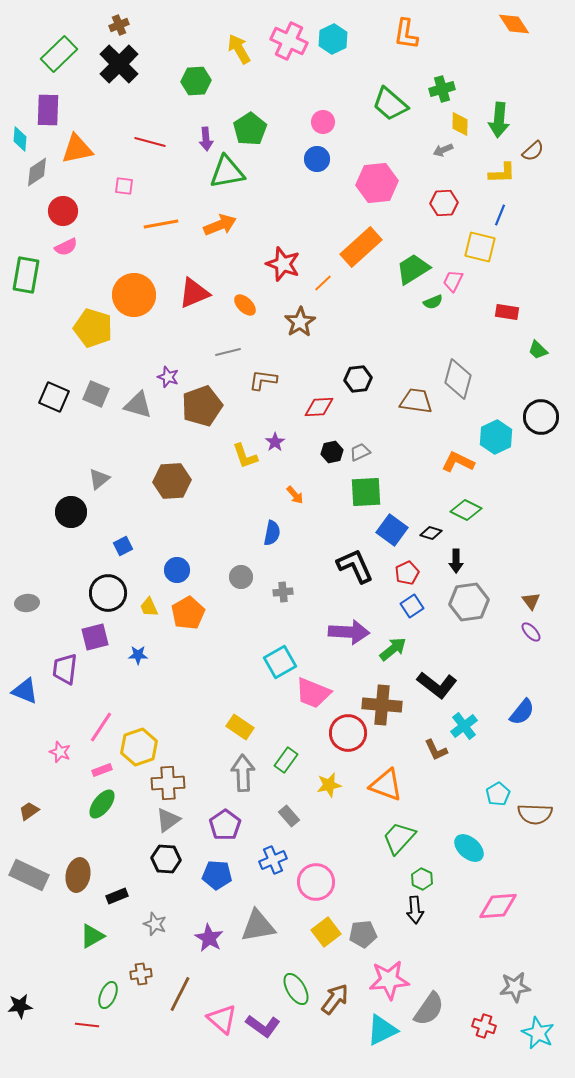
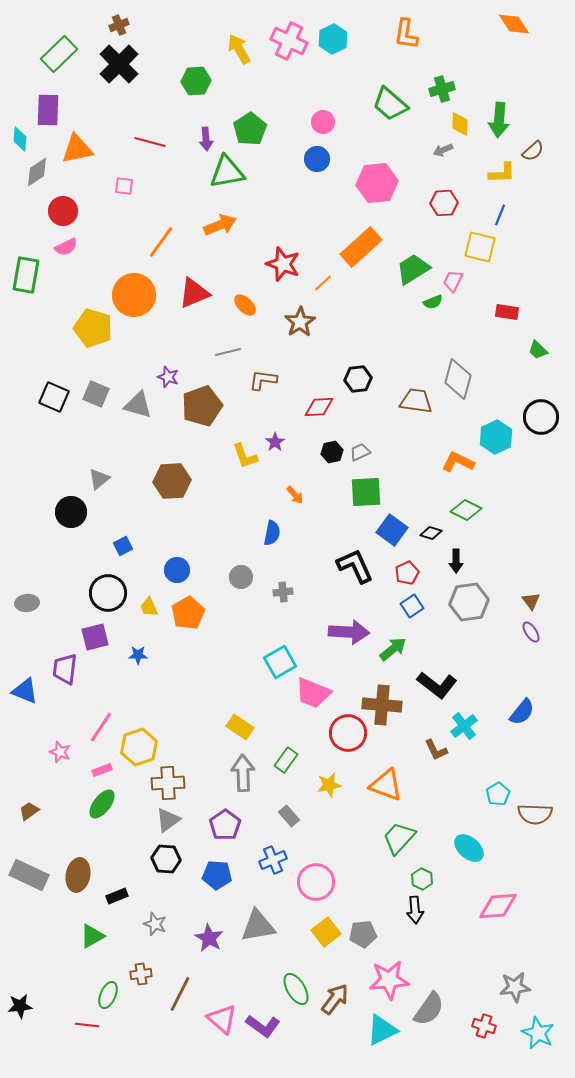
orange line at (161, 224): moved 18 px down; rotated 44 degrees counterclockwise
purple ellipse at (531, 632): rotated 10 degrees clockwise
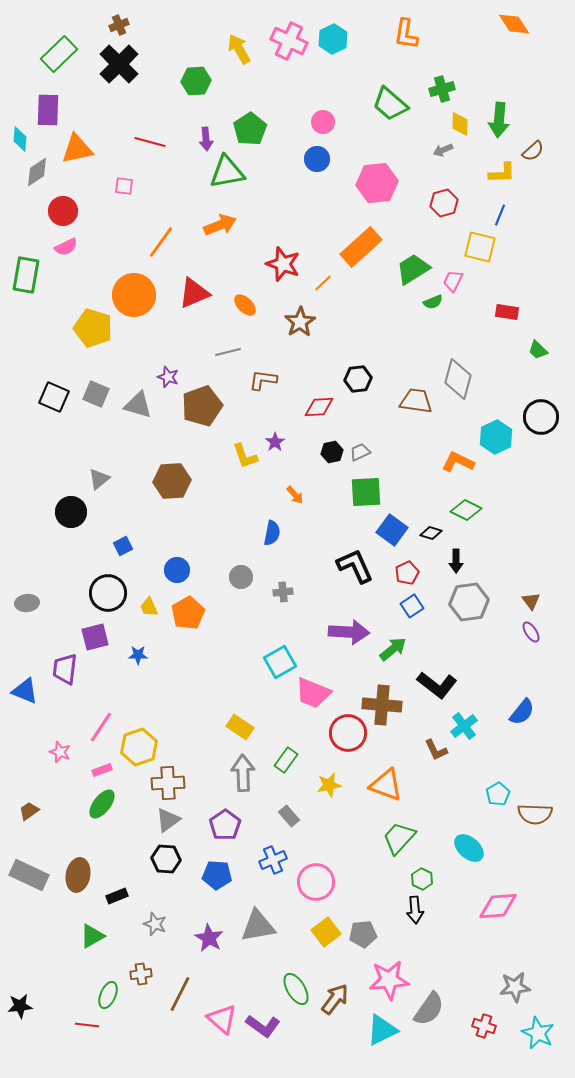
red hexagon at (444, 203): rotated 12 degrees counterclockwise
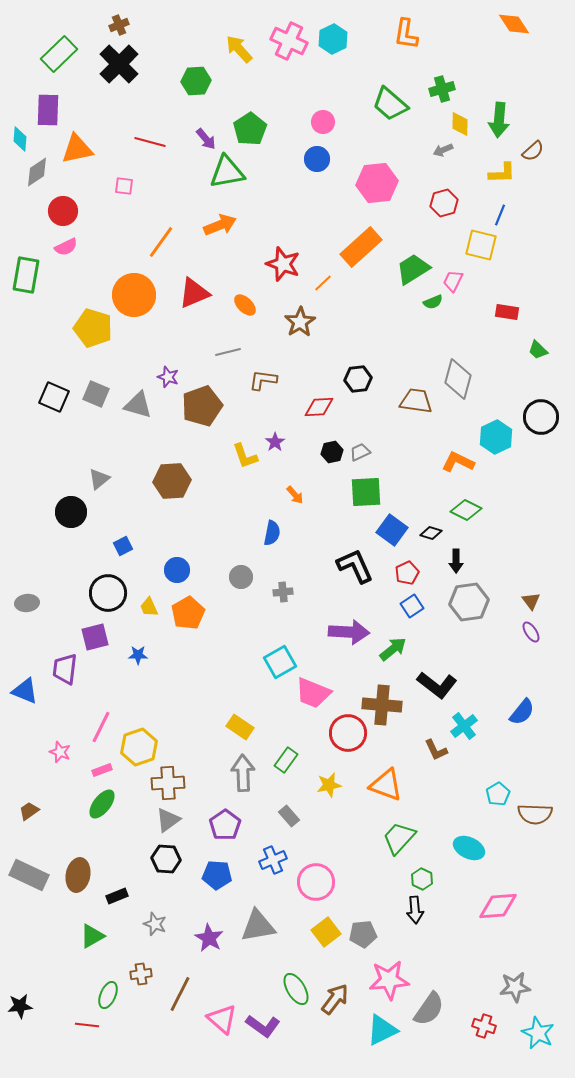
yellow arrow at (239, 49): rotated 12 degrees counterclockwise
purple arrow at (206, 139): rotated 35 degrees counterclockwise
yellow square at (480, 247): moved 1 px right, 2 px up
pink line at (101, 727): rotated 8 degrees counterclockwise
cyan ellipse at (469, 848): rotated 16 degrees counterclockwise
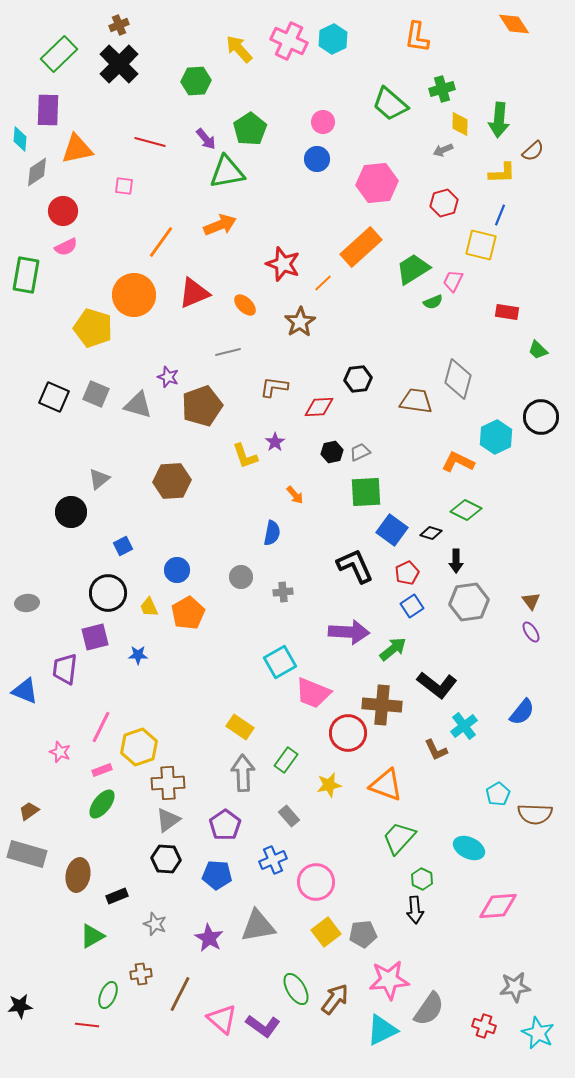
orange L-shape at (406, 34): moved 11 px right, 3 px down
brown L-shape at (263, 380): moved 11 px right, 7 px down
gray rectangle at (29, 875): moved 2 px left, 21 px up; rotated 9 degrees counterclockwise
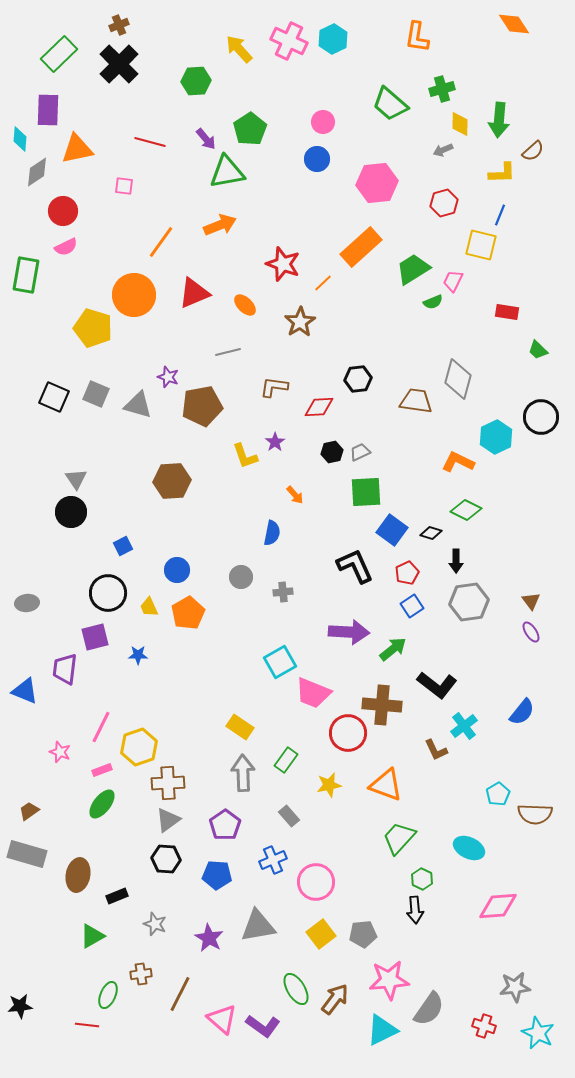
brown pentagon at (202, 406): rotated 9 degrees clockwise
gray triangle at (99, 479): moved 23 px left; rotated 25 degrees counterclockwise
yellow square at (326, 932): moved 5 px left, 2 px down
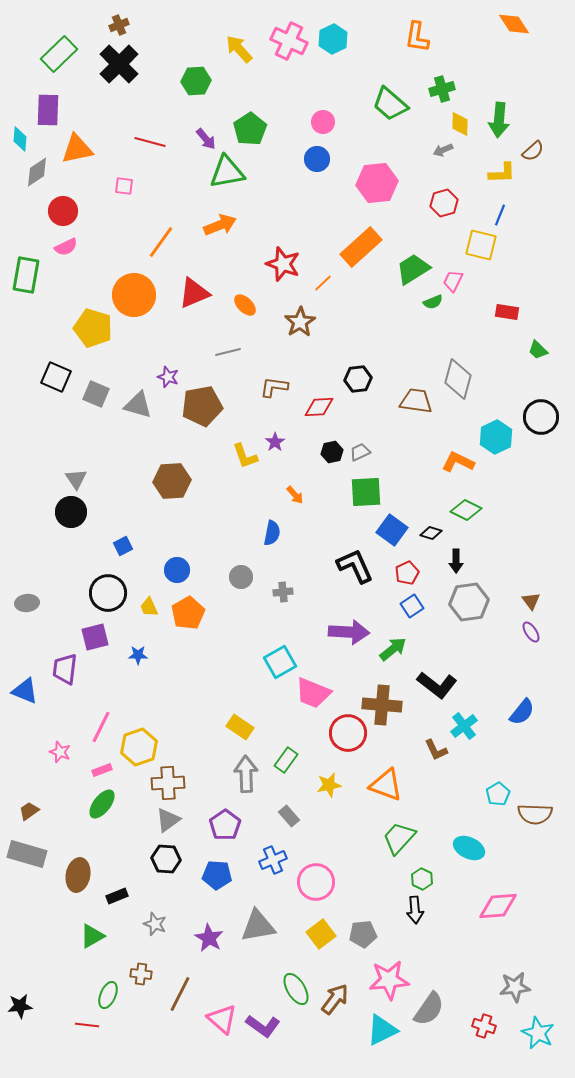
black square at (54, 397): moved 2 px right, 20 px up
gray arrow at (243, 773): moved 3 px right, 1 px down
brown cross at (141, 974): rotated 15 degrees clockwise
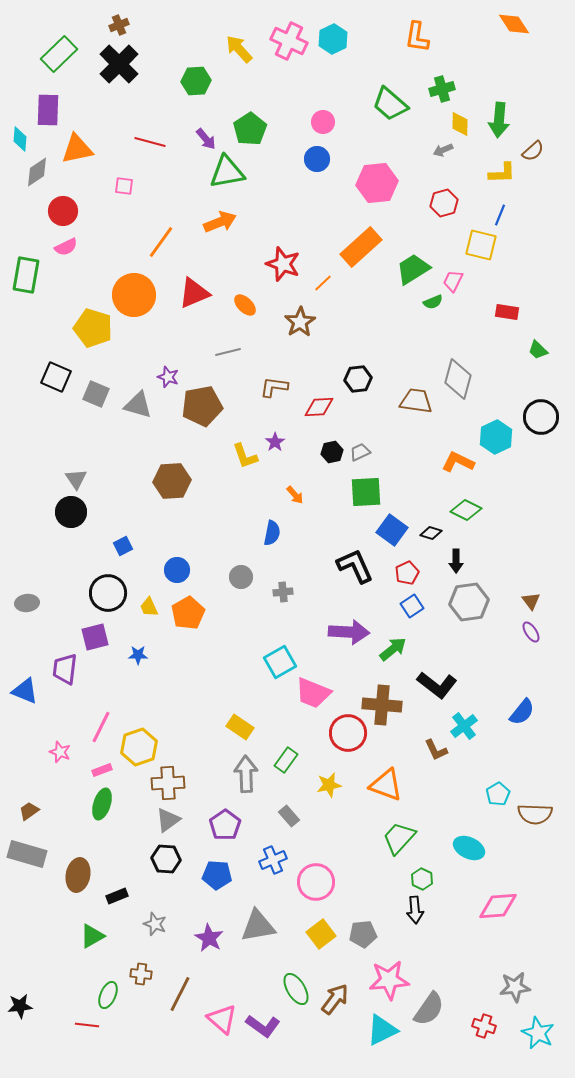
orange arrow at (220, 225): moved 3 px up
green ellipse at (102, 804): rotated 20 degrees counterclockwise
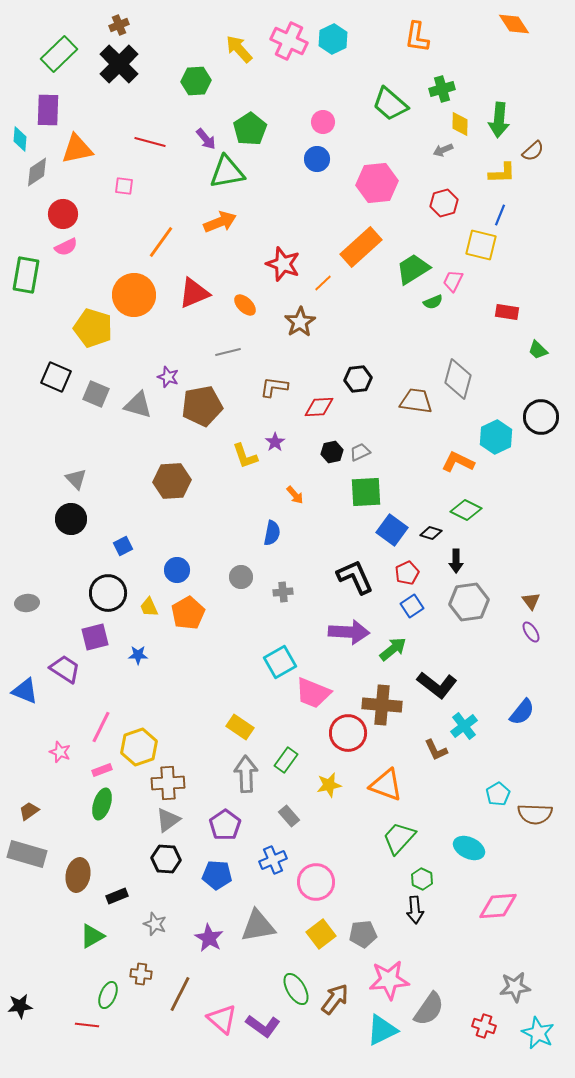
red circle at (63, 211): moved 3 px down
gray triangle at (76, 479): rotated 10 degrees counterclockwise
black circle at (71, 512): moved 7 px down
black L-shape at (355, 566): moved 11 px down
purple trapezoid at (65, 669): rotated 116 degrees clockwise
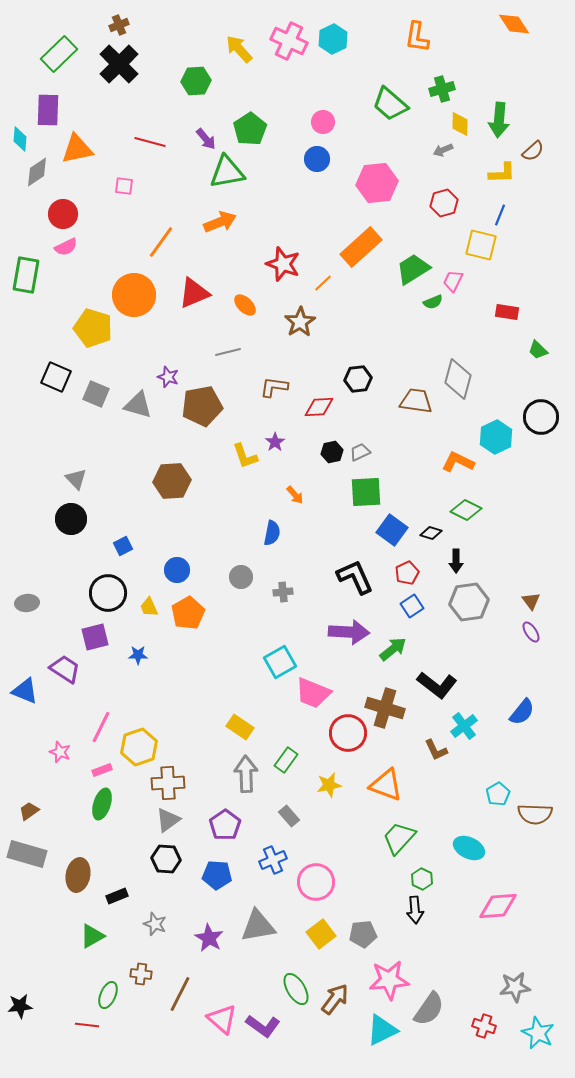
brown cross at (382, 705): moved 3 px right, 3 px down; rotated 12 degrees clockwise
